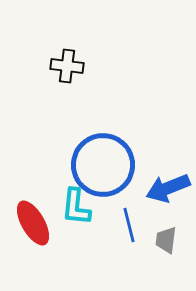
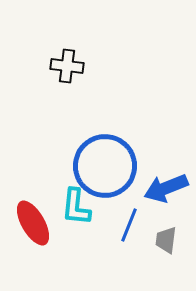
blue circle: moved 2 px right, 1 px down
blue arrow: moved 2 px left
blue line: rotated 36 degrees clockwise
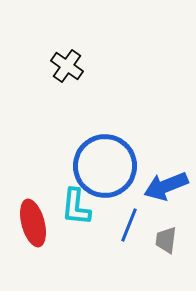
black cross: rotated 28 degrees clockwise
blue arrow: moved 2 px up
red ellipse: rotated 15 degrees clockwise
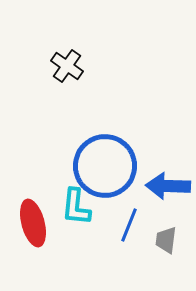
blue arrow: moved 2 px right; rotated 24 degrees clockwise
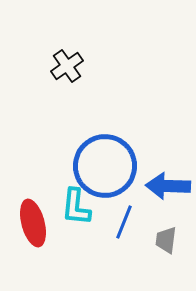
black cross: rotated 20 degrees clockwise
blue line: moved 5 px left, 3 px up
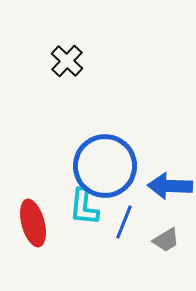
black cross: moved 5 px up; rotated 12 degrees counterclockwise
blue arrow: moved 2 px right
cyan L-shape: moved 8 px right
gray trapezoid: rotated 128 degrees counterclockwise
